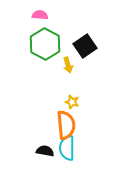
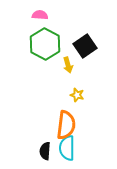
yellow star: moved 5 px right, 7 px up
orange semicircle: rotated 12 degrees clockwise
black semicircle: rotated 96 degrees counterclockwise
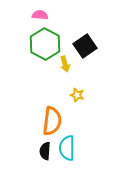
yellow arrow: moved 3 px left, 1 px up
orange semicircle: moved 14 px left, 4 px up
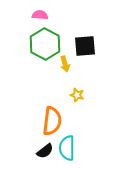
black square: rotated 30 degrees clockwise
black semicircle: rotated 132 degrees counterclockwise
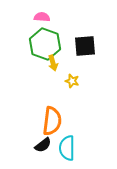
pink semicircle: moved 2 px right, 2 px down
green hexagon: rotated 8 degrees counterclockwise
yellow arrow: moved 12 px left, 1 px up
yellow star: moved 5 px left, 14 px up
black semicircle: moved 2 px left, 6 px up
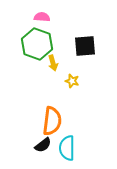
green hexagon: moved 8 px left
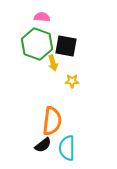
black square: moved 19 px left; rotated 15 degrees clockwise
yellow star: rotated 16 degrees counterclockwise
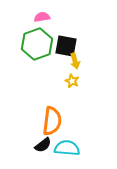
pink semicircle: rotated 14 degrees counterclockwise
green hexagon: rotated 20 degrees clockwise
yellow arrow: moved 22 px right, 2 px up
yellow star: rotated 24 degrees clockwise
cyan semicircle: rotated 95 degrees clockwise
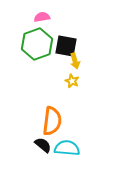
black semicircle: rotated 102 degrees counterclockwise
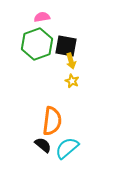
yellow arrow: moved 4 px left
cyan semicircle: rotated 45 degrees counterclockwise
